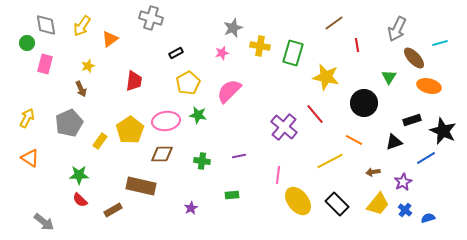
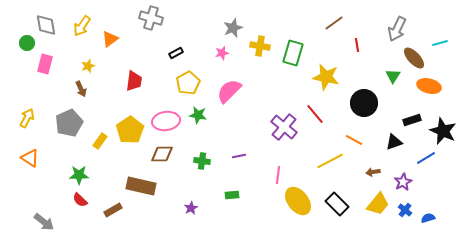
green triangle at (389, 77): moved 4 px right, 1 px up
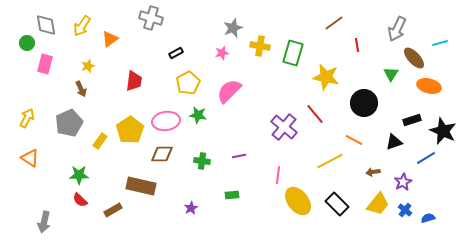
green triangle at (393, 76): moved 2 px left, 2 px up
gray arrow at (44, 222): rotated 65 degrees clockwise
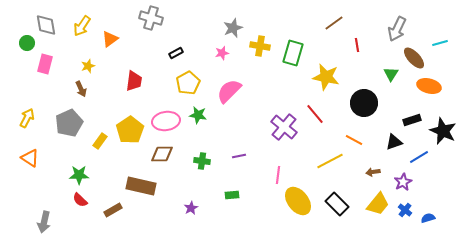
blue line at (426, 158): moved 7 px left, 1 px up
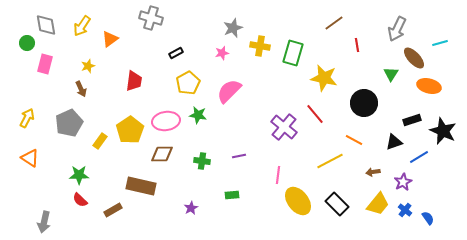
yellow star at (326, 77): moved 2 px left, 1 px down
blue semicircle at (428, 218): rotated 72 degrees clockwise
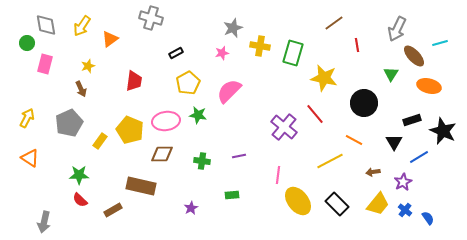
brown ellipse at (414, 58): moved 2 px up
yellow pentagon at (130, 130): rotated 16 degrees counterclockwise
black triangle at (394, 142): rotated 42 degrees counterclockwise
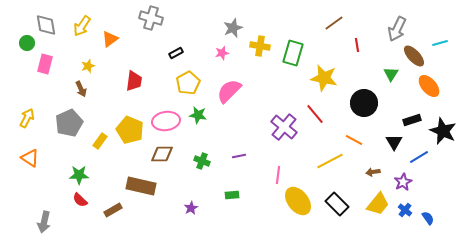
orange ellipse at (429, 86): rotated 35 degrees clockwise
green cross at (202, 161): rotated 14 degrees clockwise
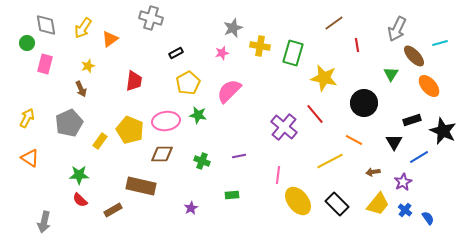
yellow arrow at (82, 26): moved 1 px right, 2 px down
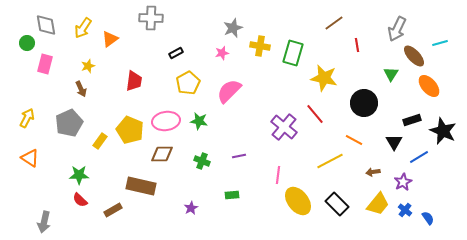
gray cross at (151, 18): rotated 15 degrees counterclockwise
green star at (198, 115): moved 1 px right, 6 px down
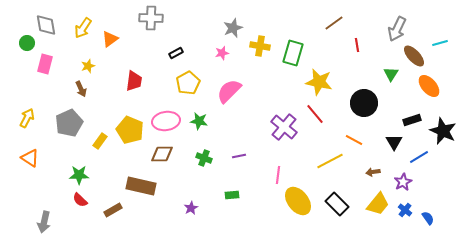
yellow star at (324, 78): moved 5 px left, 4 px down
green cross at (202, 161): moved 2 px right, 3 px up
